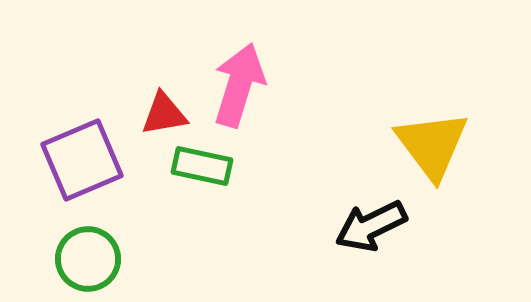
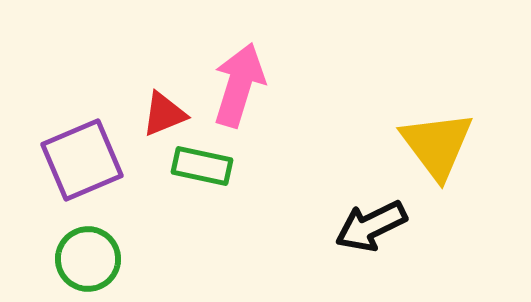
red triangle: rotated 12 degrees counterclockwise
yellow triangle: moved 5 px right
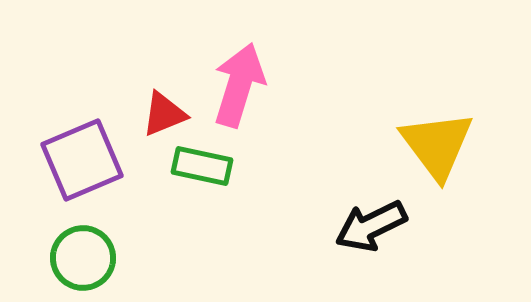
green circle: moved 5 px left, 1 px up
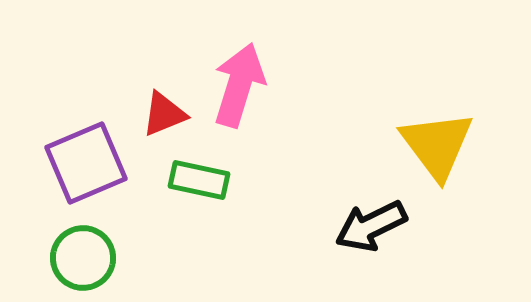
purple square: moved 4 px right, 3 px down
green rectangle: moved 3 px left, 14 px down
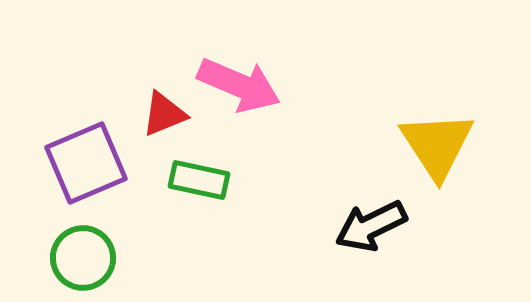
pink arrow: rotated 96 degrees clockwise
yellow triangle: rotated 4 degrees clockwise
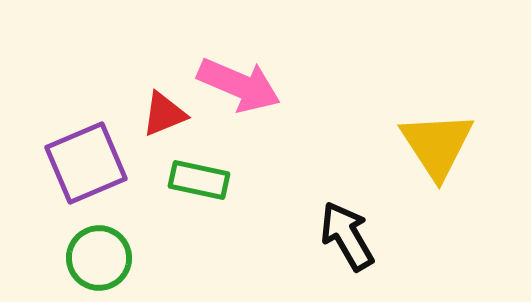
black arrow: moved 24 px left, 10 px down; rotated 86 degrees clockwise
green circle: moved 16 px right
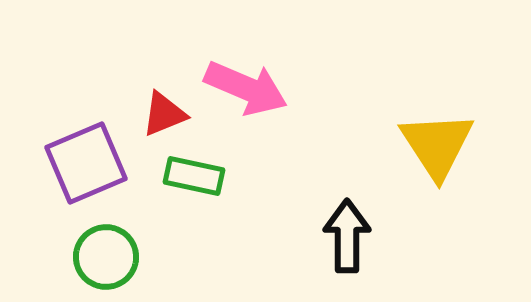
pink arrow: moved 7 px right, 3 px down
green rectangle: moved 5 px left, 4 px up
black arrow: rotated 30 degrees clockwise
green circle: moved 7 px right, 1 px up
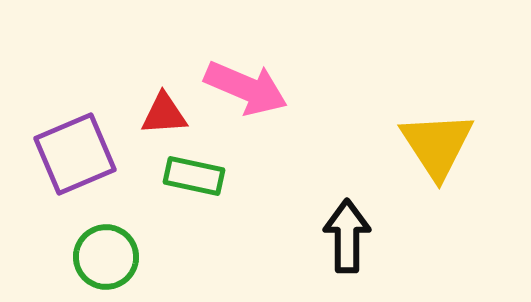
red triangle: rotated 18 degrees clockwise
purple square: moved 11 px left, 9 px up
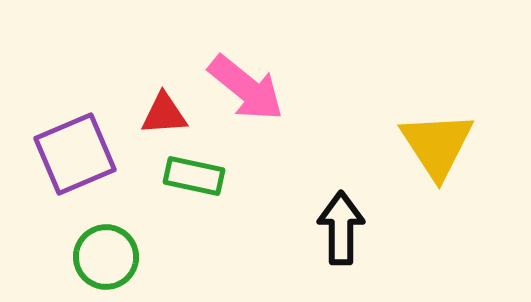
pink arrow: rotated 16 degrees clockwise
black arrow: moved 6 px left, 8 px up
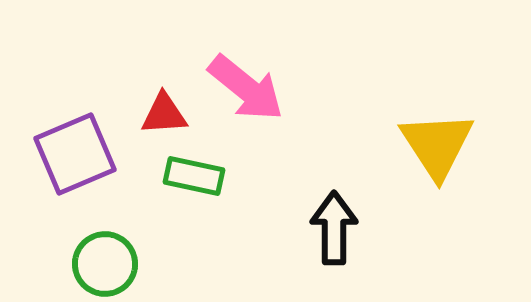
black arrow: moved 7 px left
green circle: moved 1 px left, 7 px down
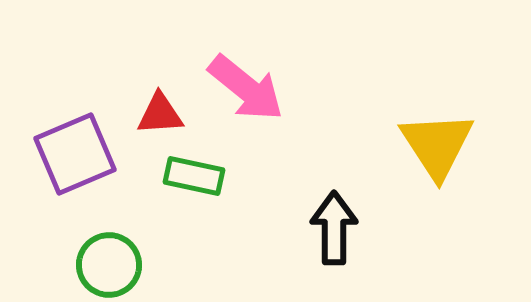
red triangle: moved 4 px left
green circle: moved 4 px right, 1 px down
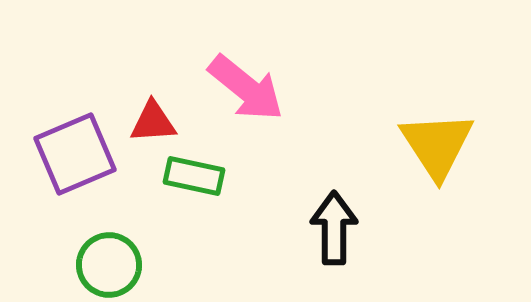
red triangle: moved 7 px left, 8 px down
